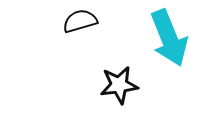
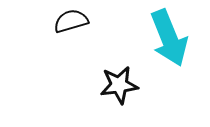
black semicircle: moved 9 px left
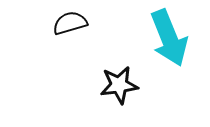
black semicircle: moved 1 px left, 2 px down
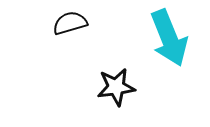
black star: moved 3 px left, 2 px down
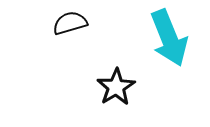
black star: rotated 24 degrees counterclockwise
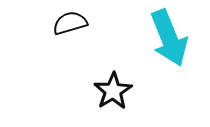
black star: moved 3 px left, 4 px down
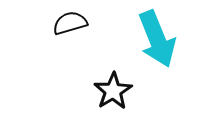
cyan arrow: moved 12 px left, 1 px down
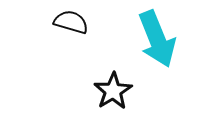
black semicircle: moved 1 px right, 1 px up; rotated 32 degrees clockwise
